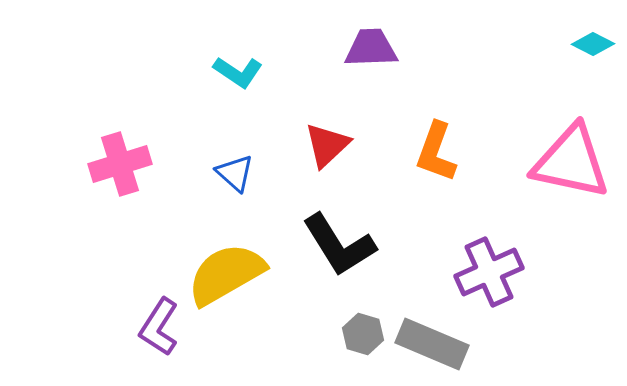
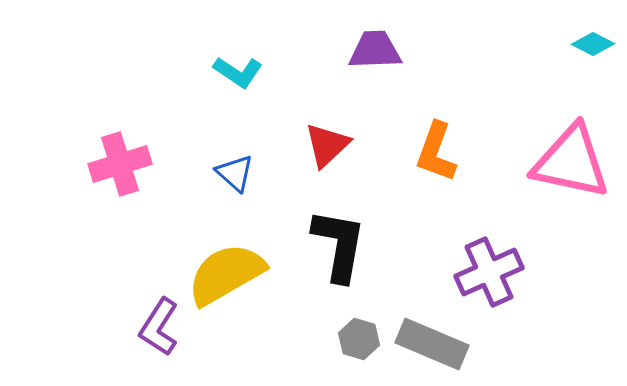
purple trapezoid: moved 4 px right, 2 px down
black L-shape: rotated 138 degrees counterclockwise
gray hexagon: moved 4 px left, 5 px down
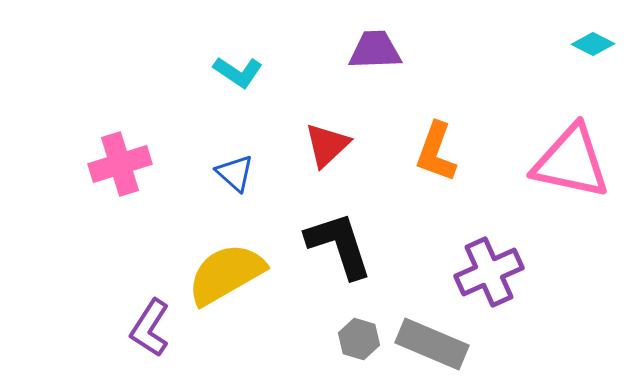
black L-shape: rotated 28 degrees counterclockwise
purple L-shape: moved 9 px left, 1 px down
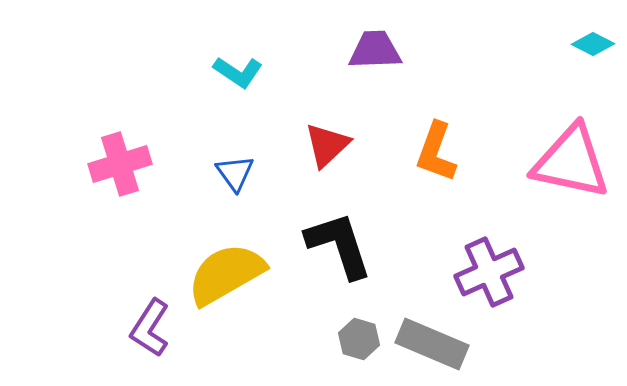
blue triangle: rotated 12 degrees clockwise
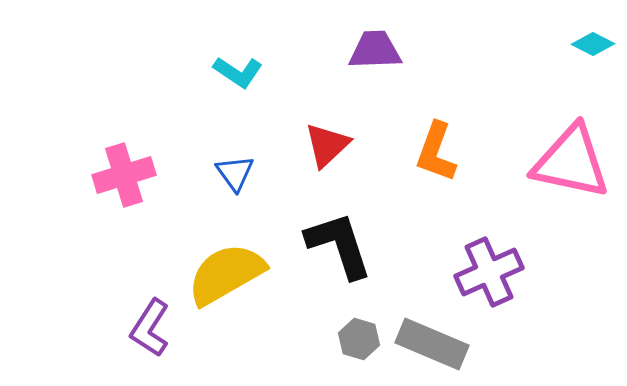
pink cross: moved 4 px right, 11 px down
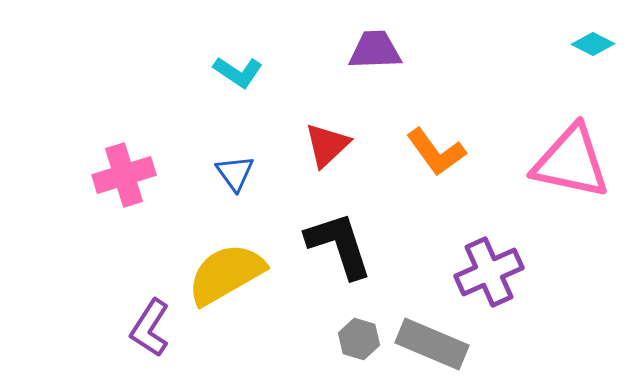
orange L-shape: rotated 56 degrees counterclockwise
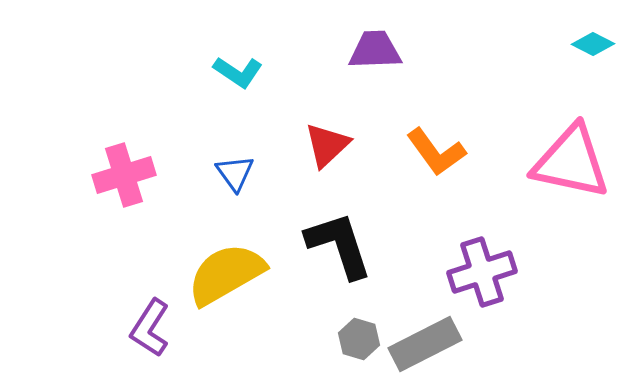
purple cross: moved 7 px left; rotated 6 degrees clockwise
gray rectangle: moved 7 px left; rotated 50 degrees counterclockwise
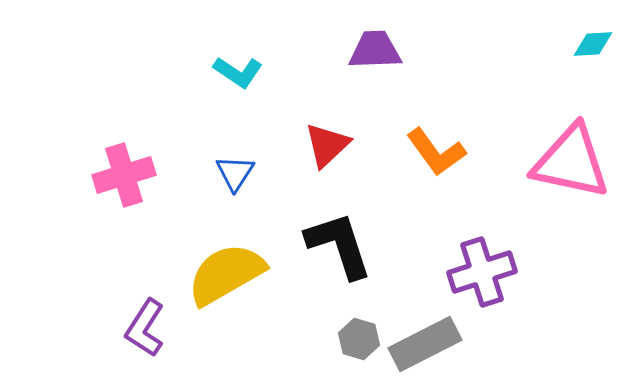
cyan diamond: rotated 30 degrees counterclockwise
blue triangle: rotated 9 degrees clockwise
purple L-shape: moved 5 px left
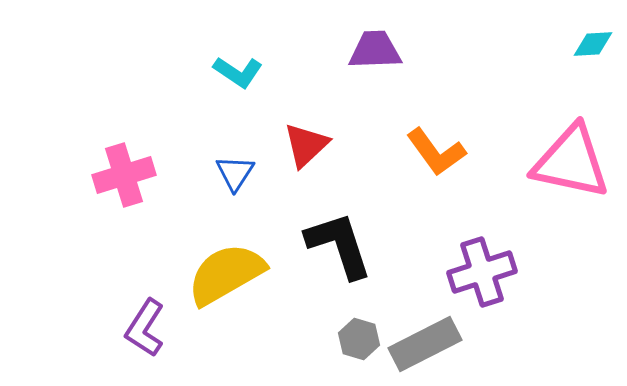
red triangle: moved 21 px left
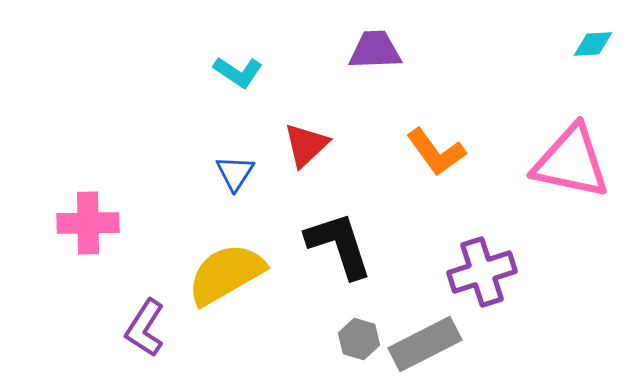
pink cross: moved 36 px left, 48 px down; rotated 16 degrees clockwise
